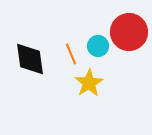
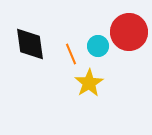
black diamond: moved 15 px up
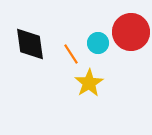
red circle: moved 2 px right
cyan circle: moved 3 px up
orange line: rotated 10 degrees counterclockwise
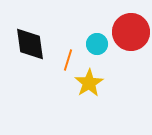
cyan circle: moved 1 px left, 1 px down
orange line: moved 3 px left, 6 px down; rotated 50 degrees clockwise
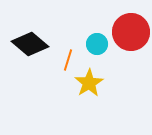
black diamond: rotated 42 degrees counterclockwise
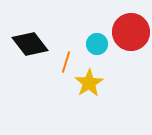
black diamond: rotated 12 degrees clockwise
orange line: moved 2 px left, 2 px down
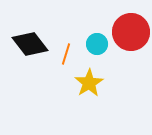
orange line: moved 8 px up
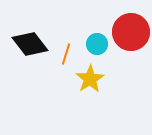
yellow star: moved 1 px right, 4 px up
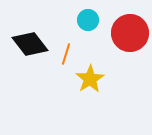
red circle: moved 1 px left, 1 px down
cyan circle: moved 9 px left, 24 px up
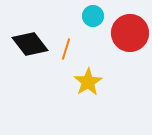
cyan circle: moved 5 px right, 4 px up
orange line: moved 5 px up
yellow star: moved 2 px left, 3 px down
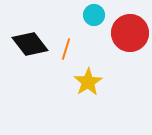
cyan circle: moved 1 px right, 1 px up
